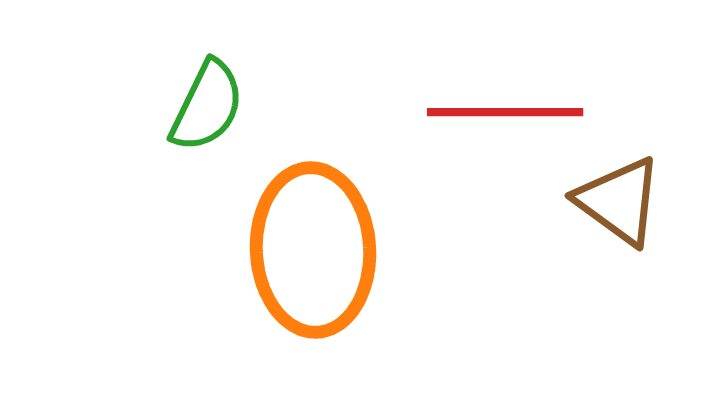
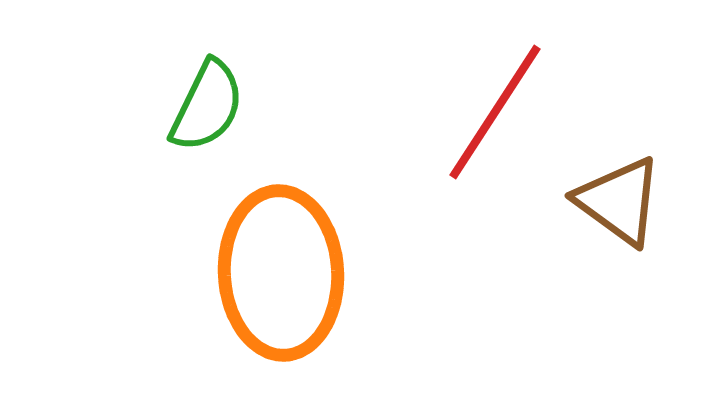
red line: moved 10 px left; rotated 57 degrees counterclockwise
orange ellipse: moved 32 px left, 23 px down
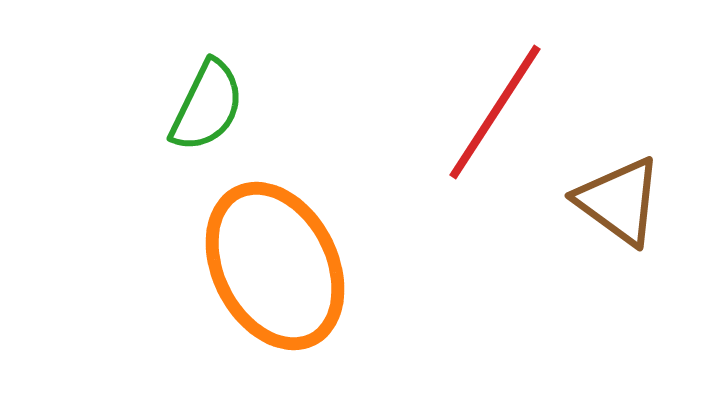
orange ellipse: moved 6 px left, 7 px up; rotated 24 degrees counterclockwise
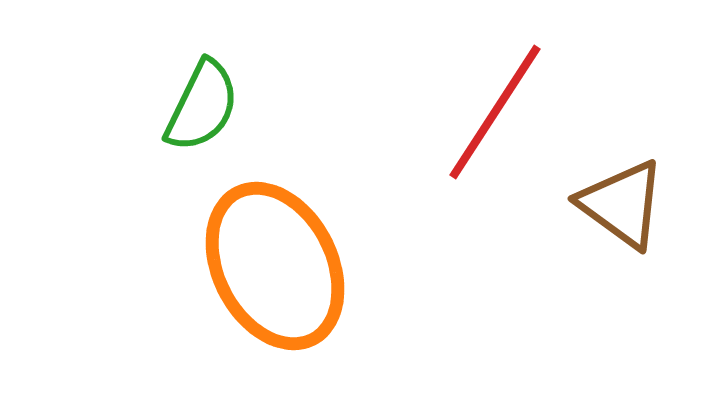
green semicircle: moved 5 px left
brown triangle: moved 3 px right, 3 px down
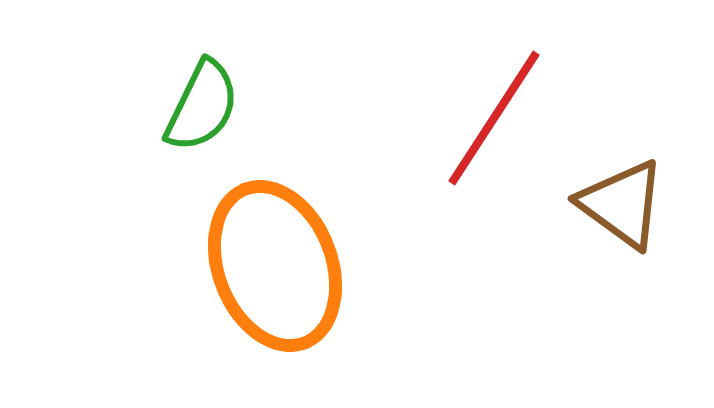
red line: moved 1 px left, 6 px down
orange ellipse: rotated 6 degrees clockwise
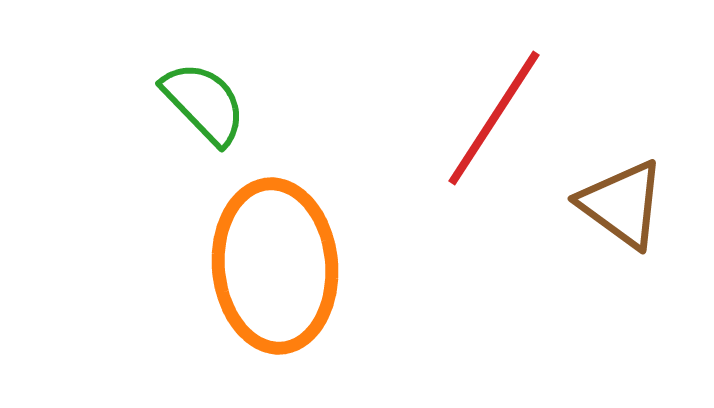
green semicircle: moved 2 px right, 3 px up; rotated 70 degrees counterclockwise
orange ellipse: rotated 16 degrees clockwise
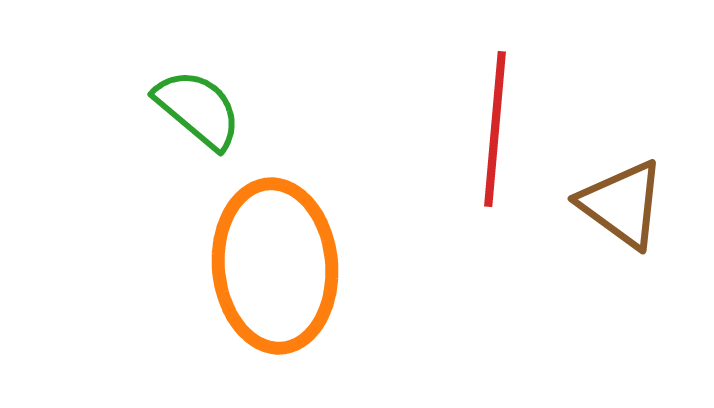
green semicircle: moved 6 px left, 6 px down; rotated 6 degrees counterclockwise
red line: moved 1 px right, 11 px down; rotated 28 degrees counterclockwise
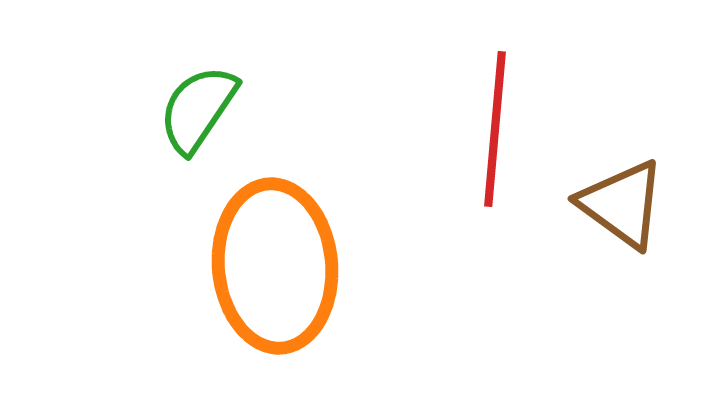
green semicircle: rotated 96 degrees counterclockwise
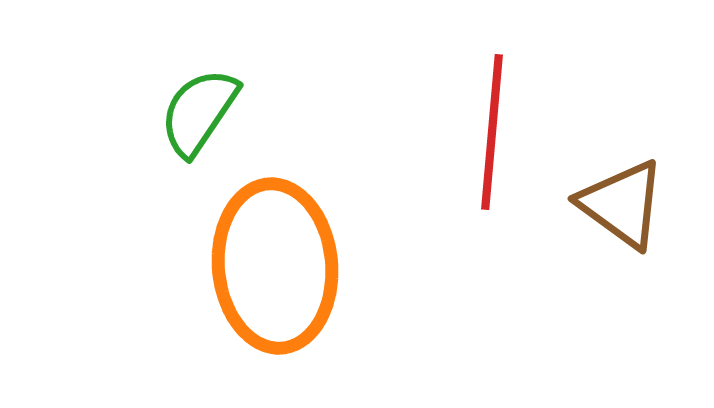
green semicircle: moved 1 px right, 3 px down
red line: moved 3 px left, 3 px down
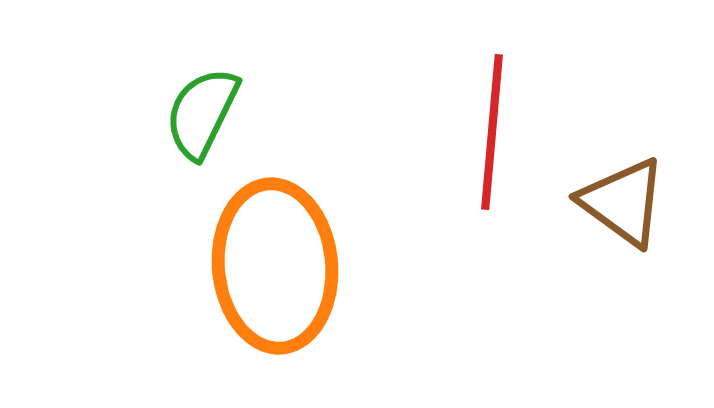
green semicircle: moved 3 px right, 1 px down; rotated 8 degrees counterclockwise
brown triangle: moved 1 px right, 2 px up
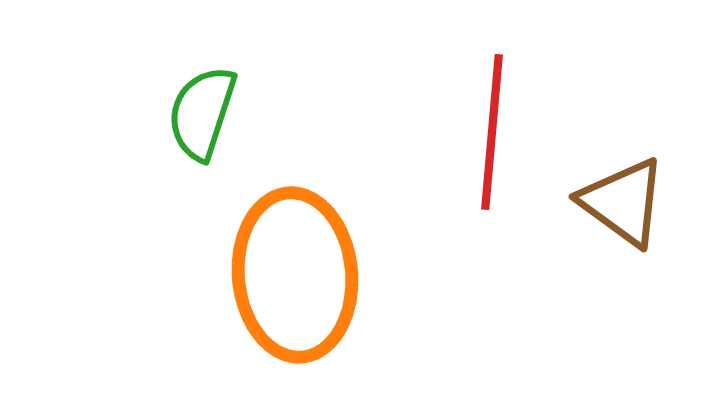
green semicircle: rotated 8 degrees counterclockwise
orange ellipse: moved 20 px right, 9 px down
